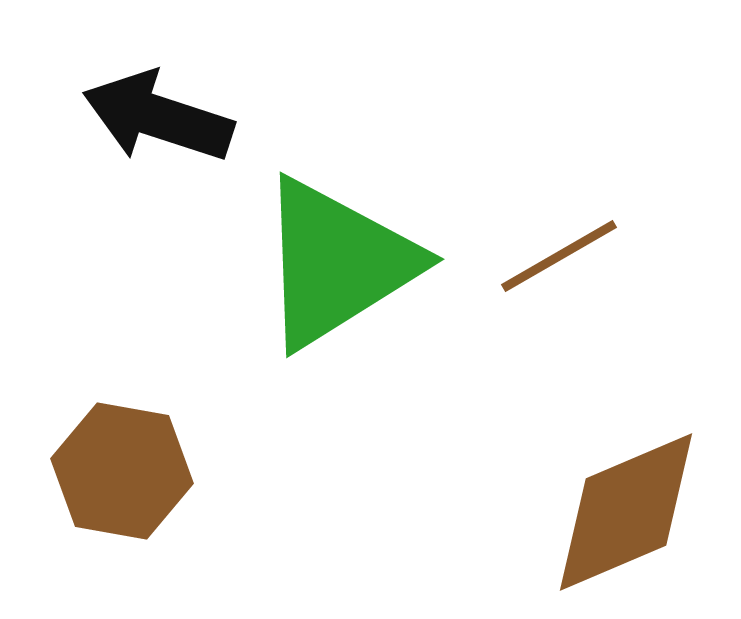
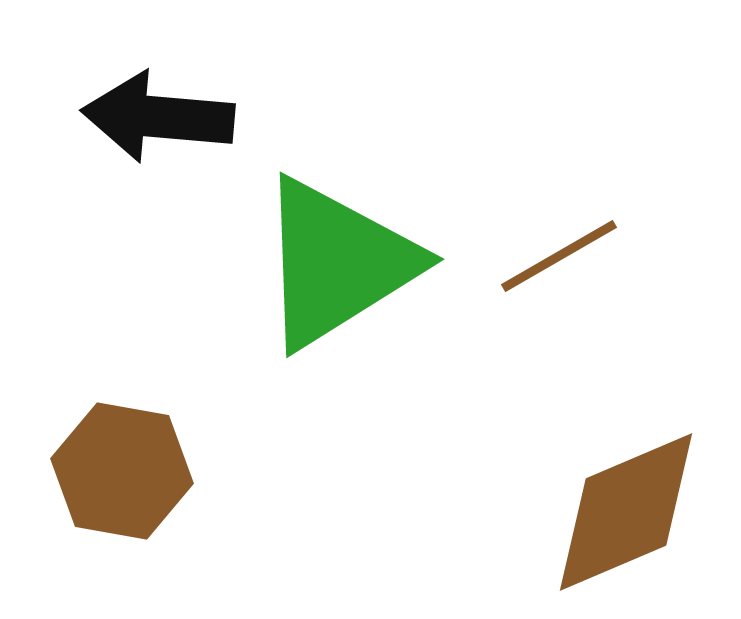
black arrow: rotated 13 degrees counterclockwise
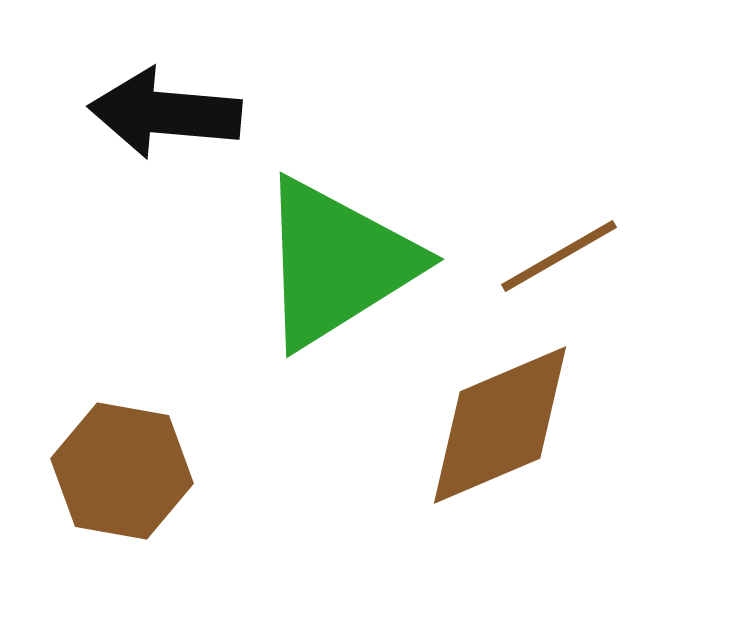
black arrow: moved 7 px right, 4 px up
brown diamond: moved 126 px left, 87 px up
